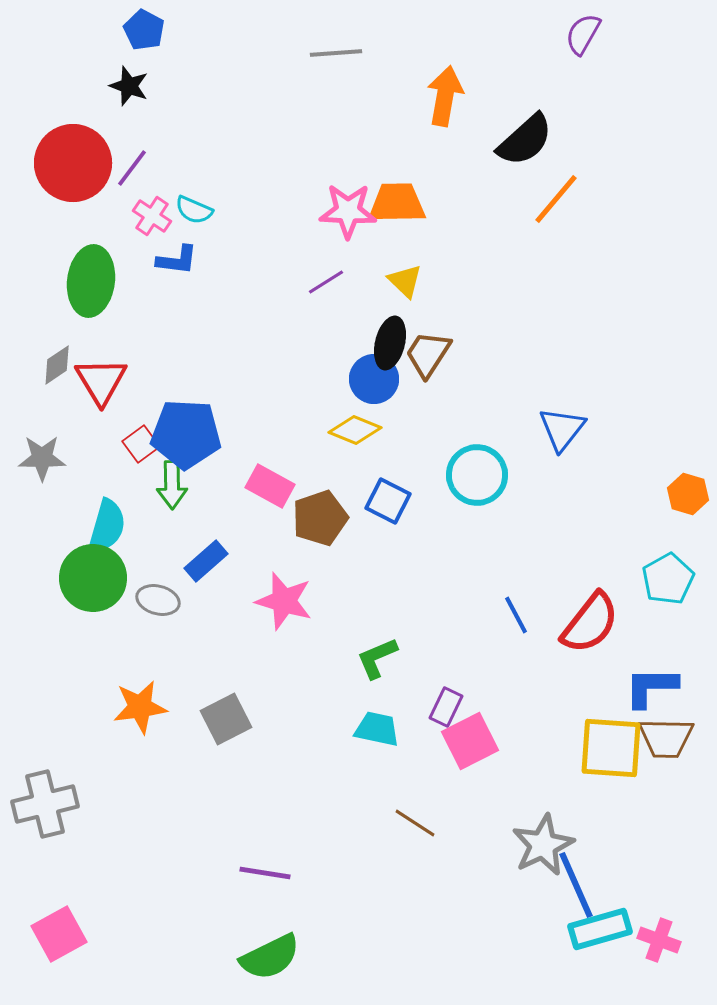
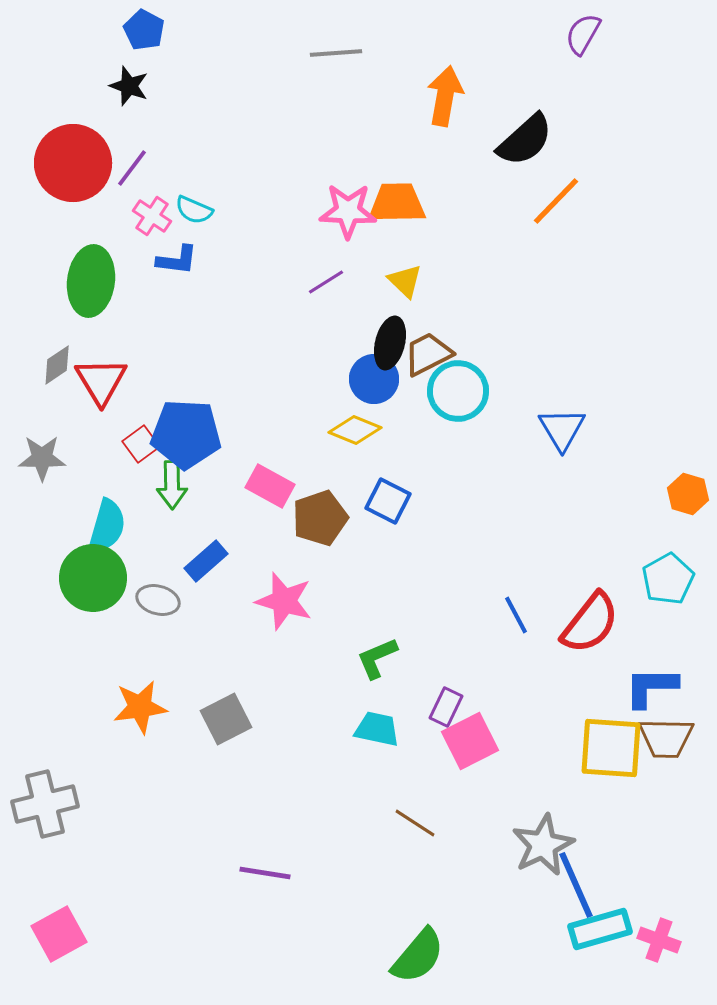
orange line at (556, 199): moved 2 px down; rotated 4 degrees clockwise
brown trapezoid at (428, 354): rotated 30 degrees clockwise
blue triangle at (562, 429): rotated 9 degrees counterclockwise
cyan circle at (477, 475): moved 19 px left, 84 px up
green semicircle at (270, 957): moved 148 px right, 1 px up; rotated 24 degrees counterclockwise
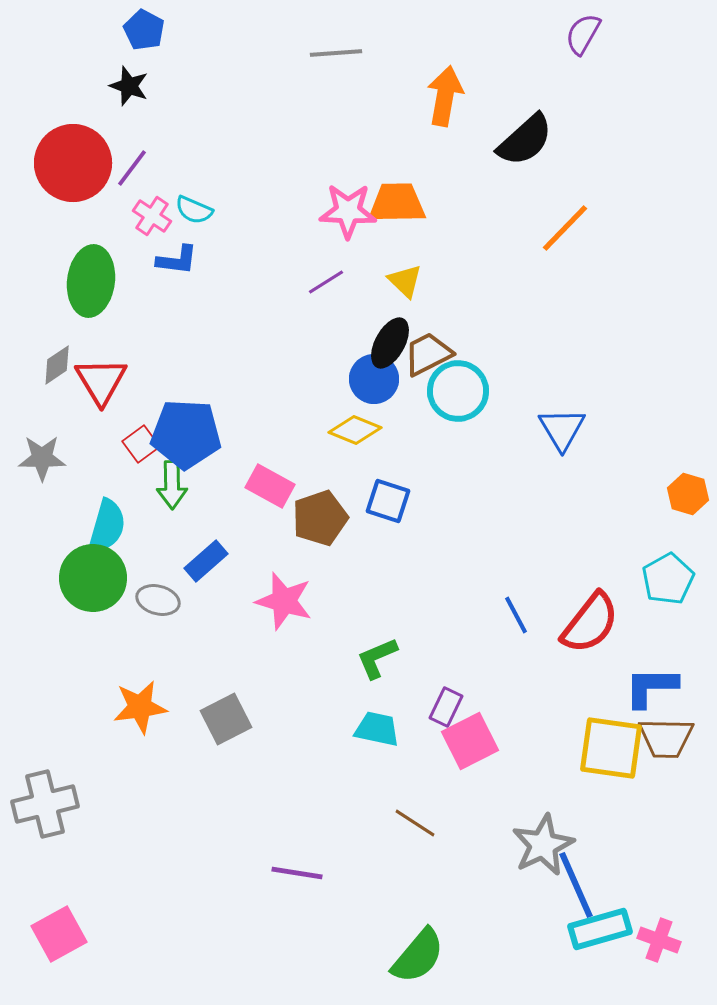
orange line at (556, 201): moved 9 px right, 27 px down
black ellipse at (390, 343): rotated 15 degrees clockwise
blue square at (388, 501): rotated 9 degrees counterclockwise
yellow square at (611, 748): rotated 4 degrees clockwise
purple line at (265, 873): moved 32 px right
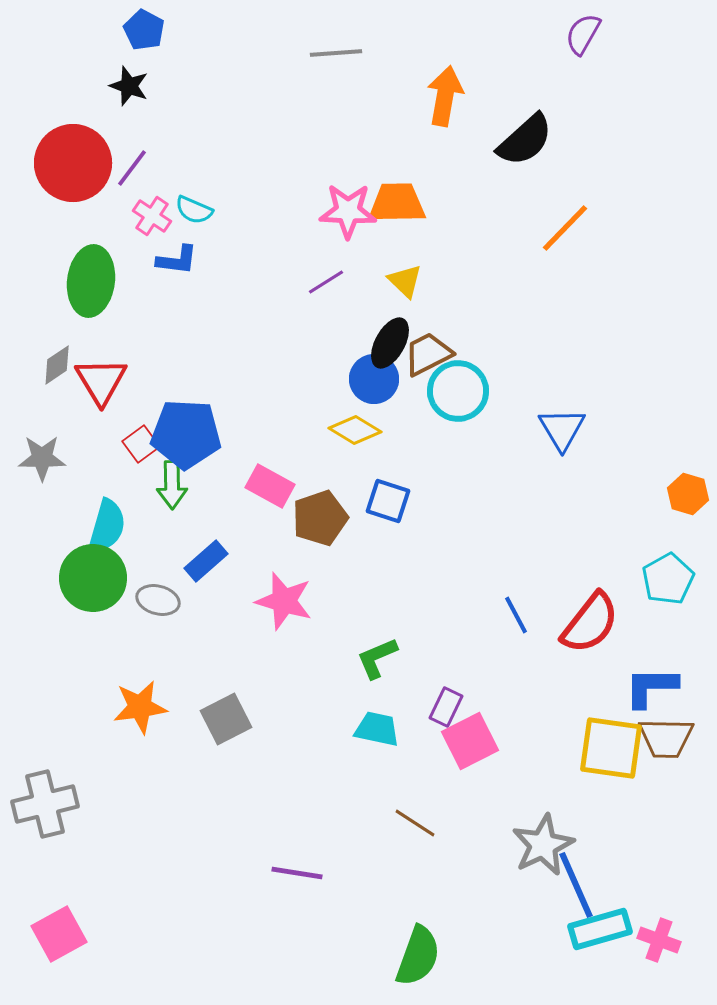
yellow diamond at (355, 430): rotated 9 degrees clockwise
green semicircle at (418, 956): rotated 20 degrees counterclockwise
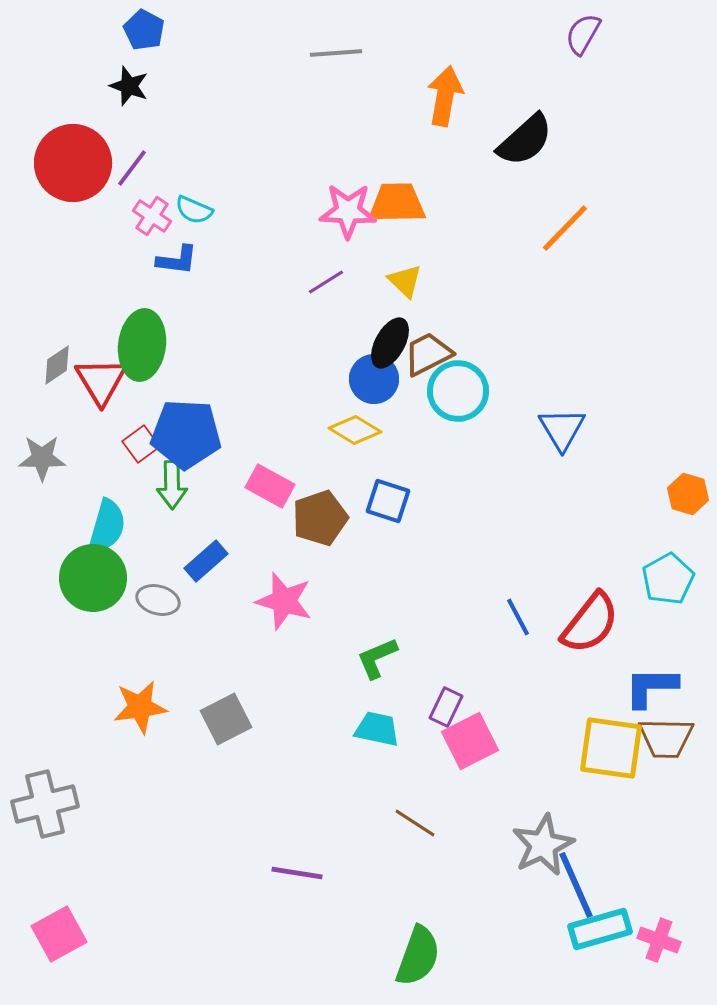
green ellipse at (91, 281): moved 51 px right, 64 px down
blue line at (516, 615): moved 2 px right, 2 px down
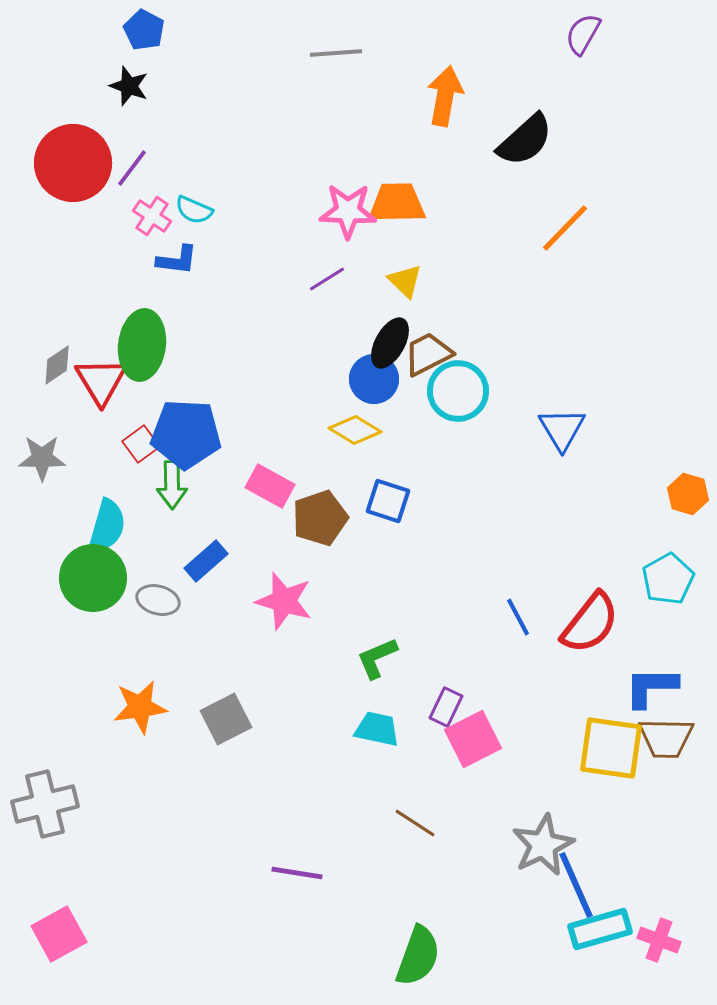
purple line at (326, 282): moved 1 px right, 3 px up
pink square at (470, 741): moved 3 px right, 2 px up
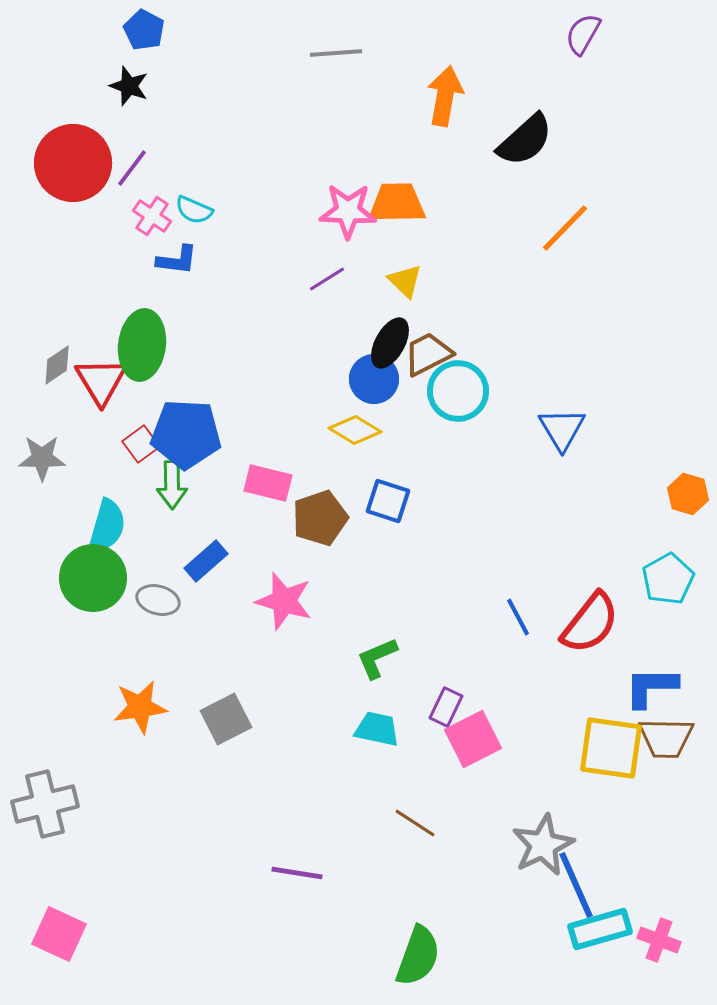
pink rectangle at (270, 486): moved 2 px left, 3 px up; rotated 15 degrees counterclockwise
pink square at (59, 934): rotated 36 degrees counterclockwise
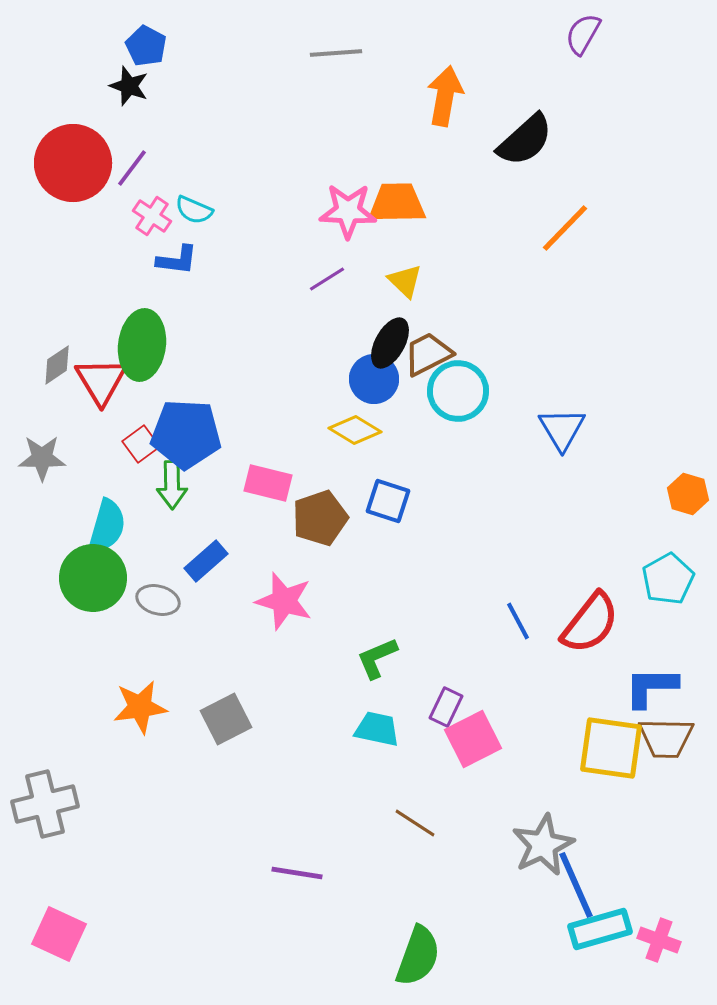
blue pentagon at (144, 30): moved 2 px right, 16 px down
blue line at (518, 617): moved 4 px down
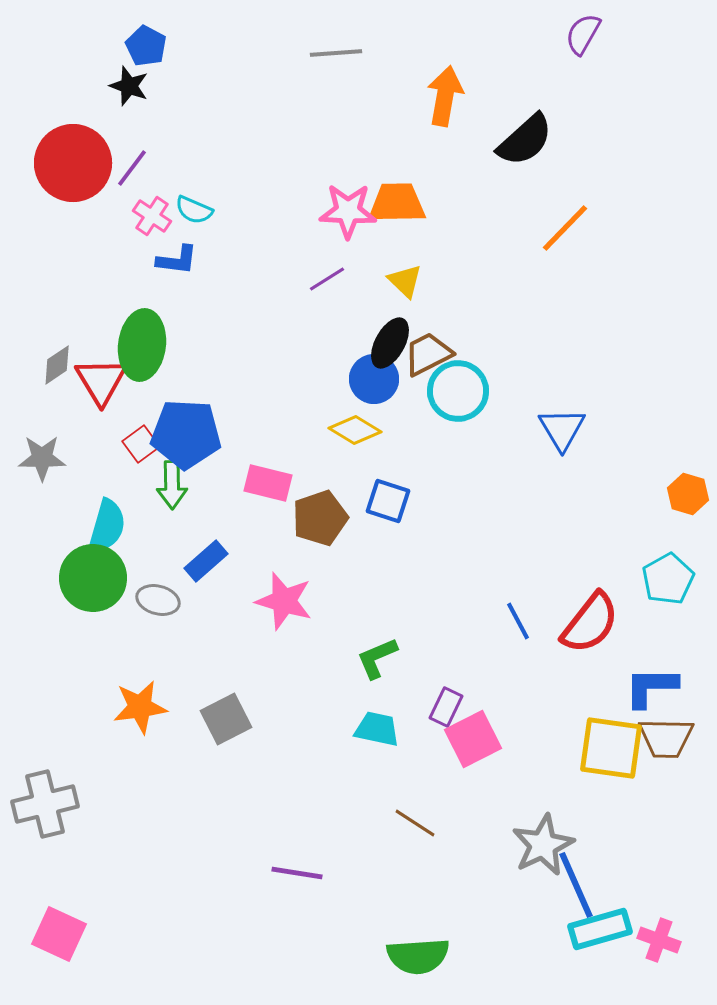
green semicircle at (418, 956): rotated 66 degrees clockwise
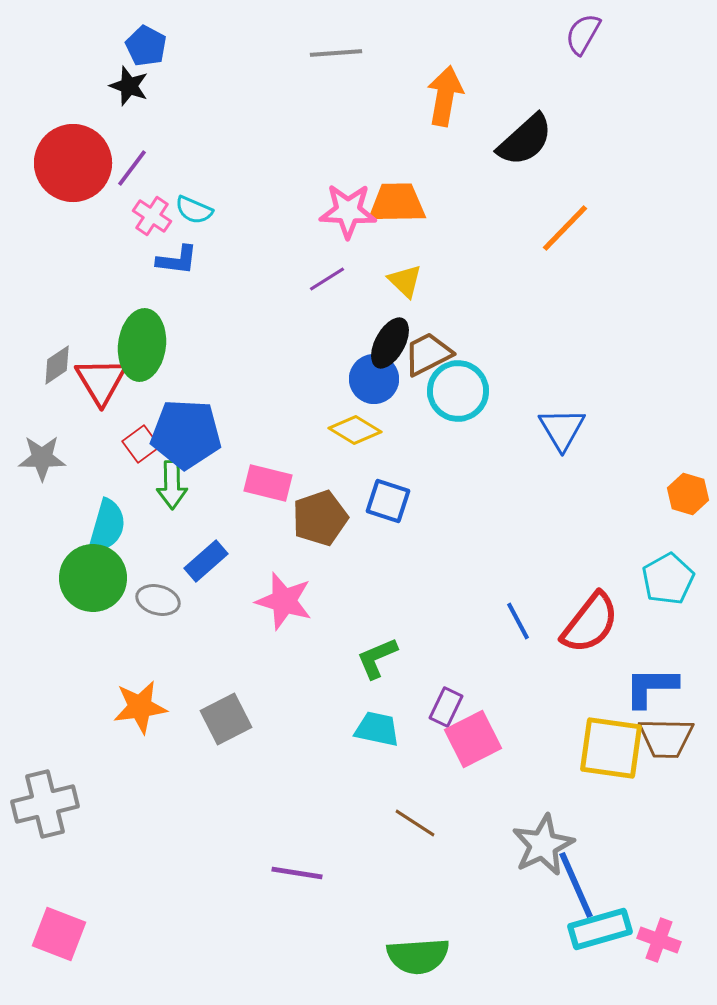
pink square at (59, 934): rotated 4 degrees counterclockwise
